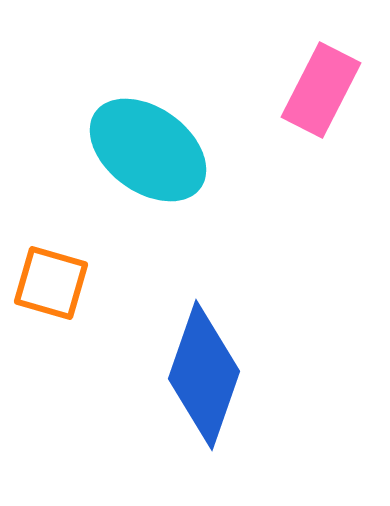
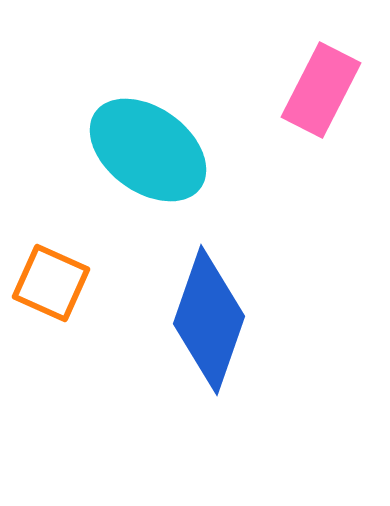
orange square: rotated 8 degrees clockwise
blue diamond: moved 5 px right, 55 px up
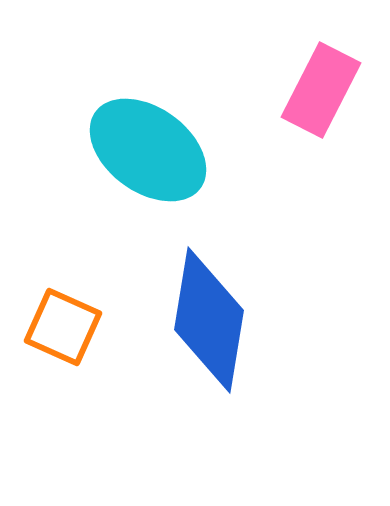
orange square: moved 12 px right, 44 px down
blue diamond: rotated 10 degrees counterclockwise
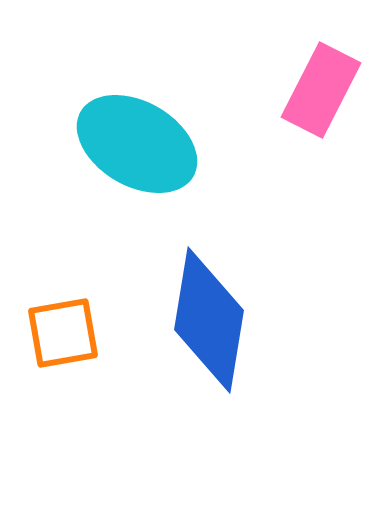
cyan ellipse: moved 11 px left, 6 px up; rotated 6 degrees counterclockwise
orange square: moved 6 px down; rotated 34 degrees counterclockwise
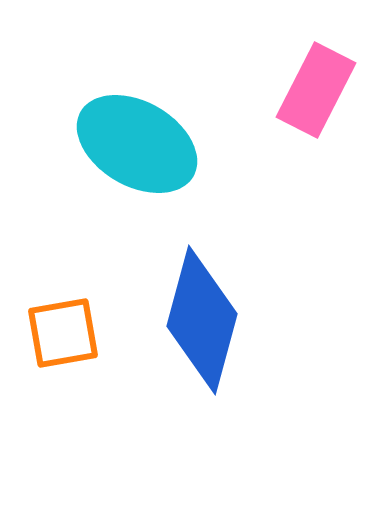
pink rectangle: moved 5 px left
blue diamond: moved 7 px left; rotated 6 degrees clockwise
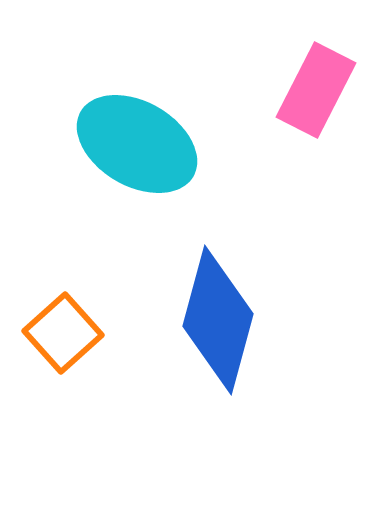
blue diamond: moved 16 px right
orange square: rotated 32 degrees counterclockwise
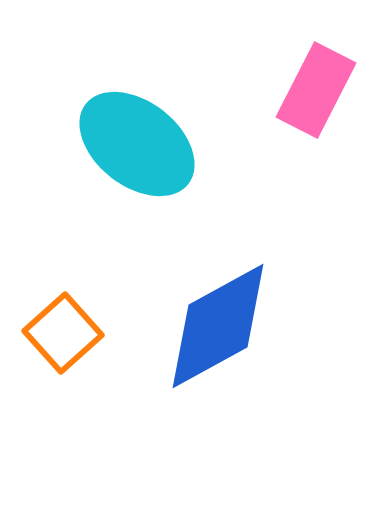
cyan ellipse: rotated 8 degrees clockwise
blue diamond: moved 6 px down; rotated 46 degrees clockwise
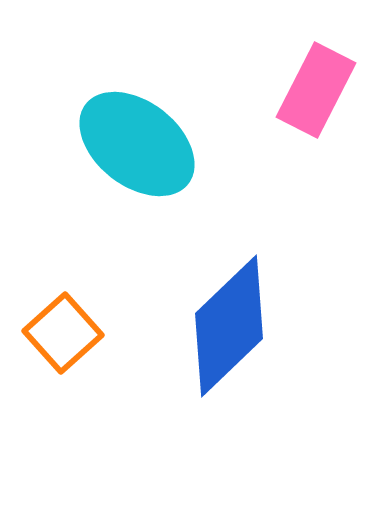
blue diamond: moved 11 px right; rotated 15 degrees counterclockwise
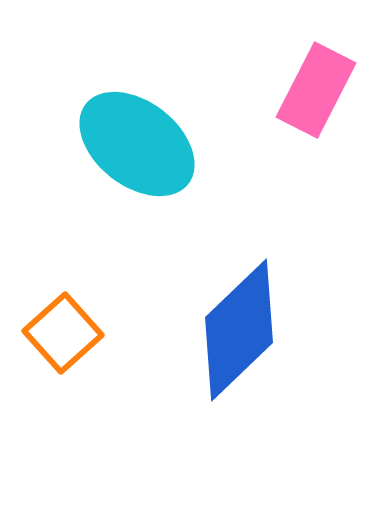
blue diamond: moved 10 px right, 4 px down
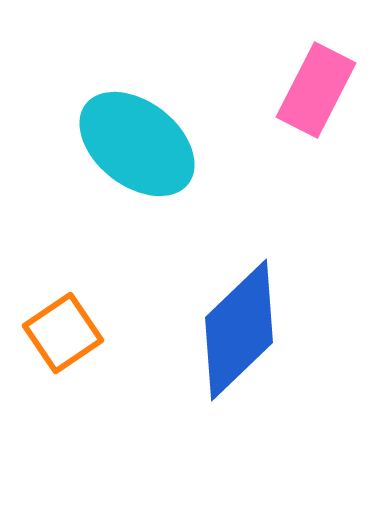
orange square: rotated 8 degrees clockwise
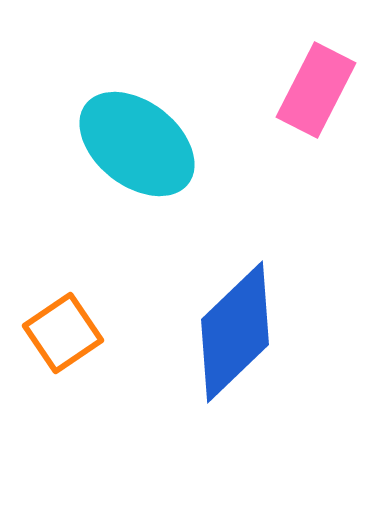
blue diamond: moved 4 px left, 2 px down
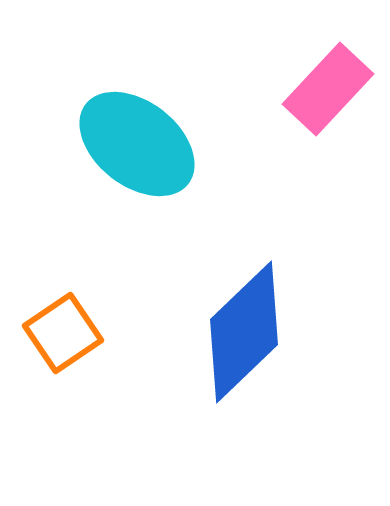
pink rectangle: moved 12 px right, 1 px up; rotated 16 degrees clockwise
blue diamond: moved 9 px right
